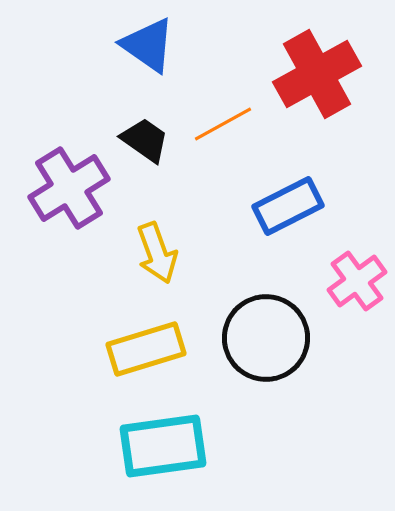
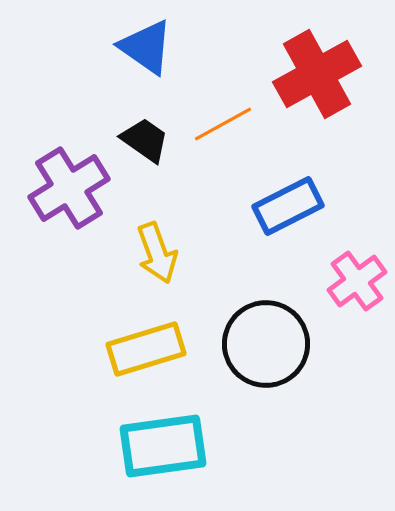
blue triangle: moved 2 px left, 2 px down
black circle: moved 6 px down
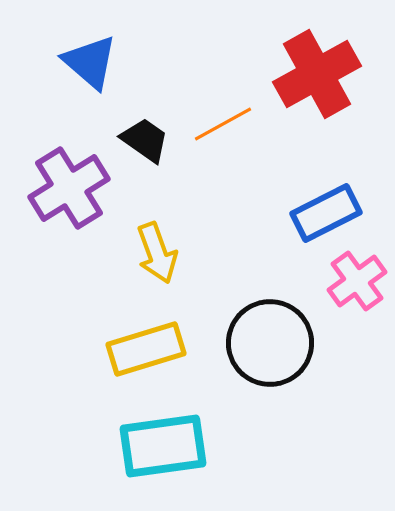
blue triangle: moved 56 px left, 15 px down; rotated 6 degrees clockwise
blue rectangle: moved 38 px right, 7 px down
black circle: moved 4 px right, 1 px up
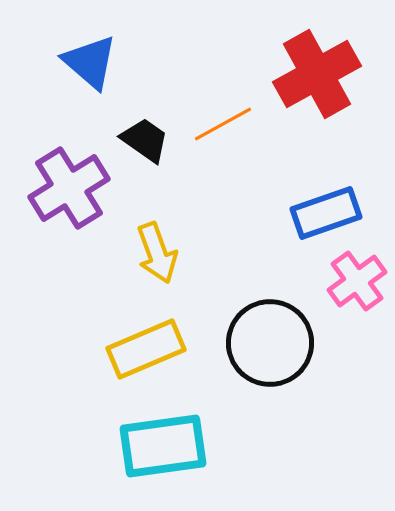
blue rectangle: rotated 8 degrees clockwise
yellow rectangle: rotated 6 degrees counterclockwise
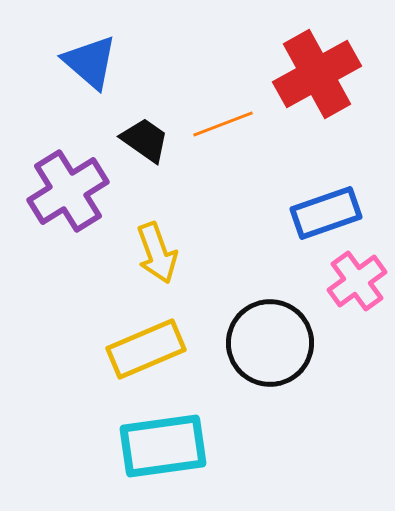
orange line: rotated 8 degrees clockwise
purple cross: moved 1 px left, 3 px down
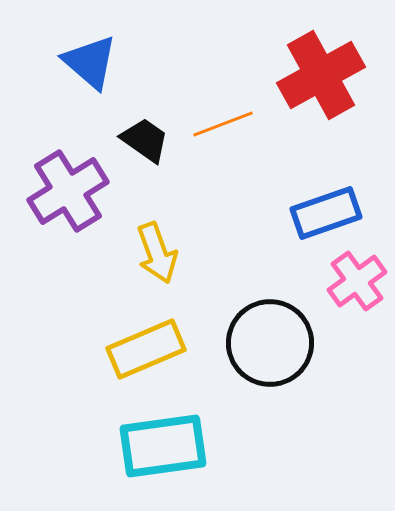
red cross: moved 4 px right, 1 px down
